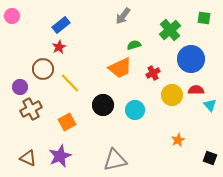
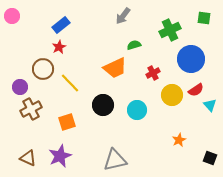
green cross: rotated 15 degrees clockwise
orange trapezoid: moved 5 px left
red semicircle: rotated 147 degrees clockwise
cyan circle: moved 2 px right
orange square: rotated 12 degrees clockwise
orange star: moved 1 px right
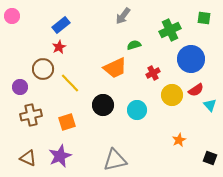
brown cross: moved 6 px down; rotated 15 degrees clockwise
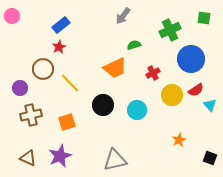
purple circle: moved 1 px down
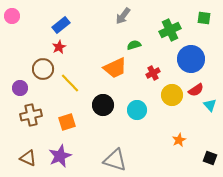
gray triangle: rotated 30 degrees clockwise
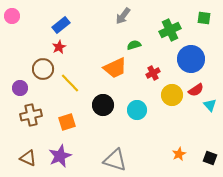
orange star: moved 14 px down
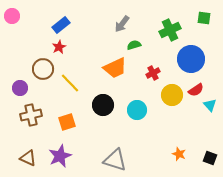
gray arrow: moved 1 px left, 8 px down
orange star: rotated 24 degrees counterclockwise
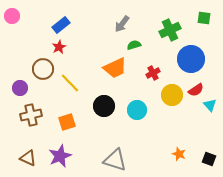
black circle: moved 1 px right, 1 px down
black square: moved 1 px left, 1 px down
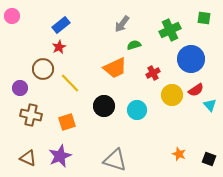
brown cross: rotated 25 degrees clockwise
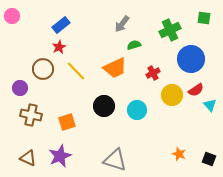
yellow line: moved 6 px right, 12 px up
